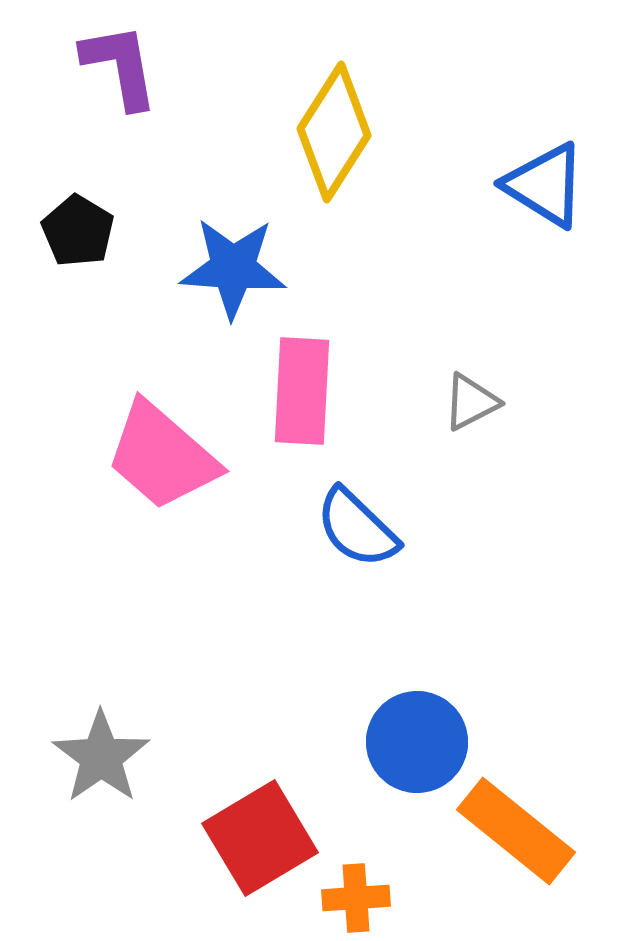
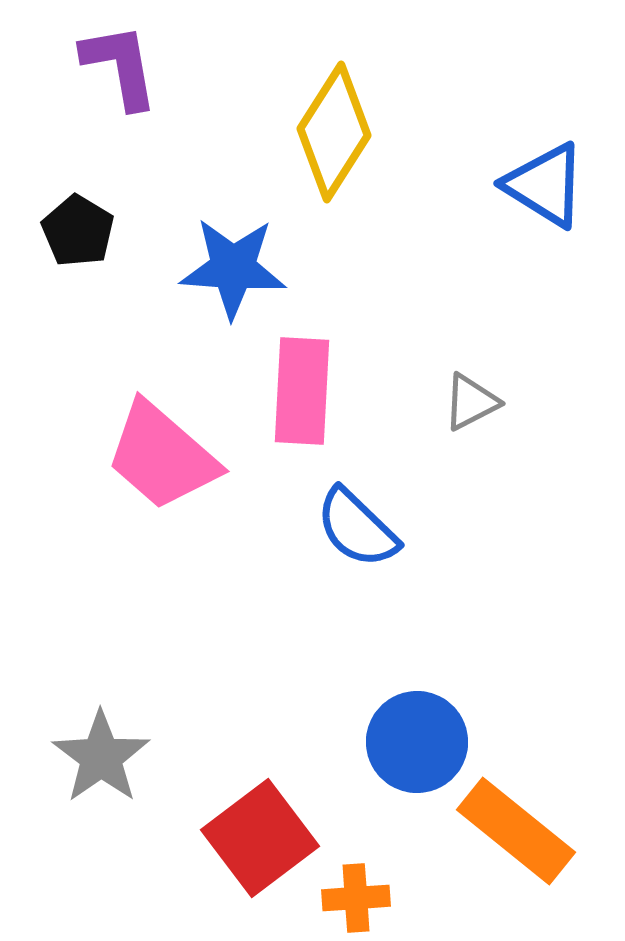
red square: rotated 6 degrees counterclockwise
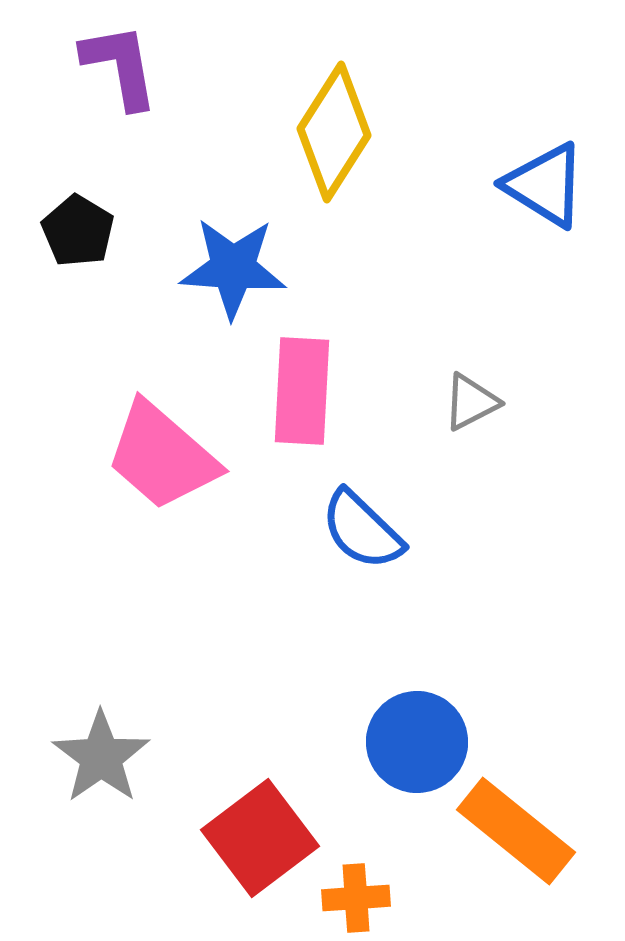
blue semicircle: moved 5 px right, 2 px down
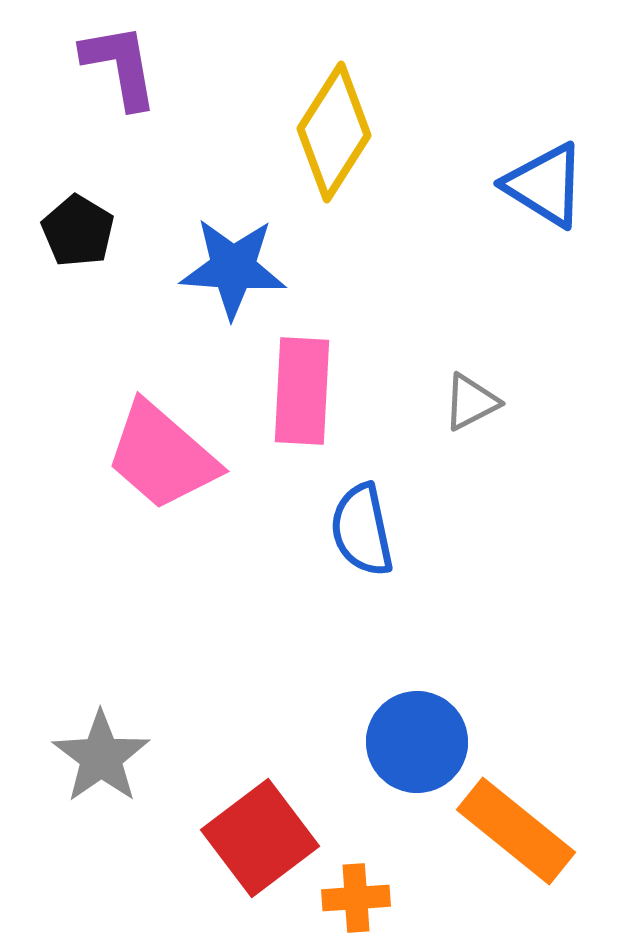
blue semicircle: rotated 34 degrees clockwise
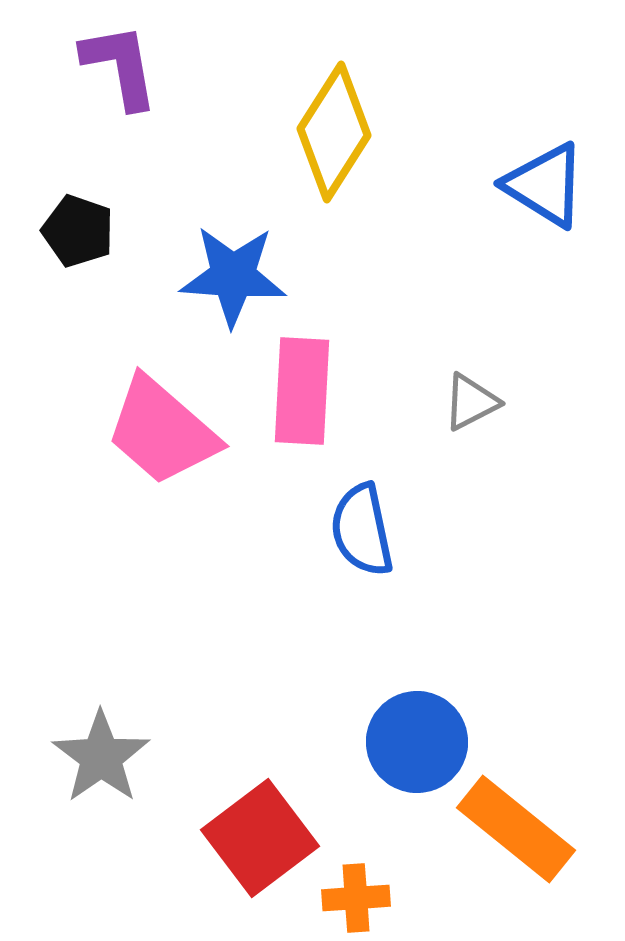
black pentagon: rotated 12 degrees counterclockwise
blue star: moved 8 px down
pink trapezoid: moved 25 px up
orange rectangle: moved 2 px up
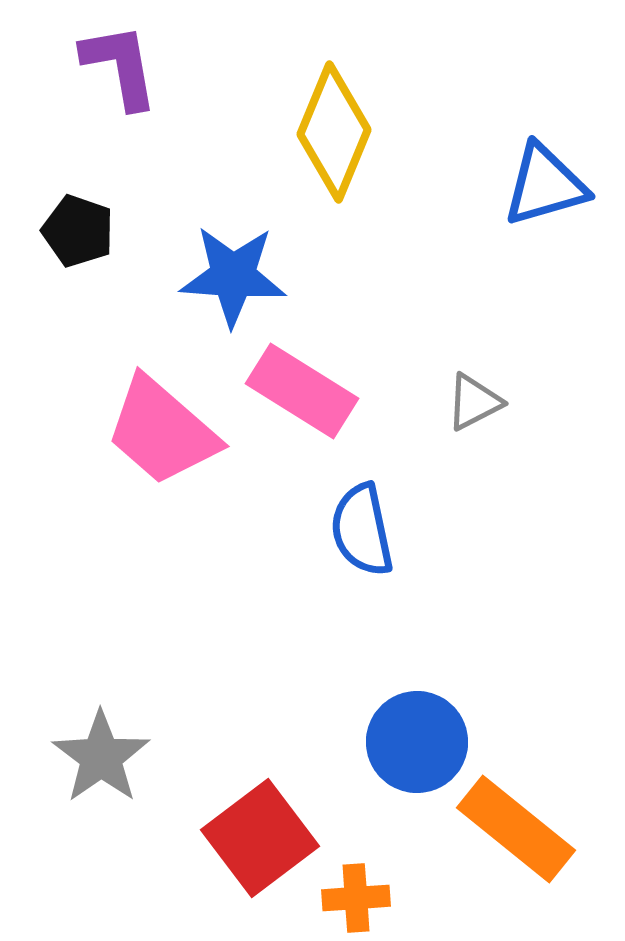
yellow diamond: rotated 10 degrees counterclockwise
blue triangle: rotated 48 degrees counterclockwise
pink rectangle: rotated 61 degrees counterclockwise
gray triangle: moved 3 px right
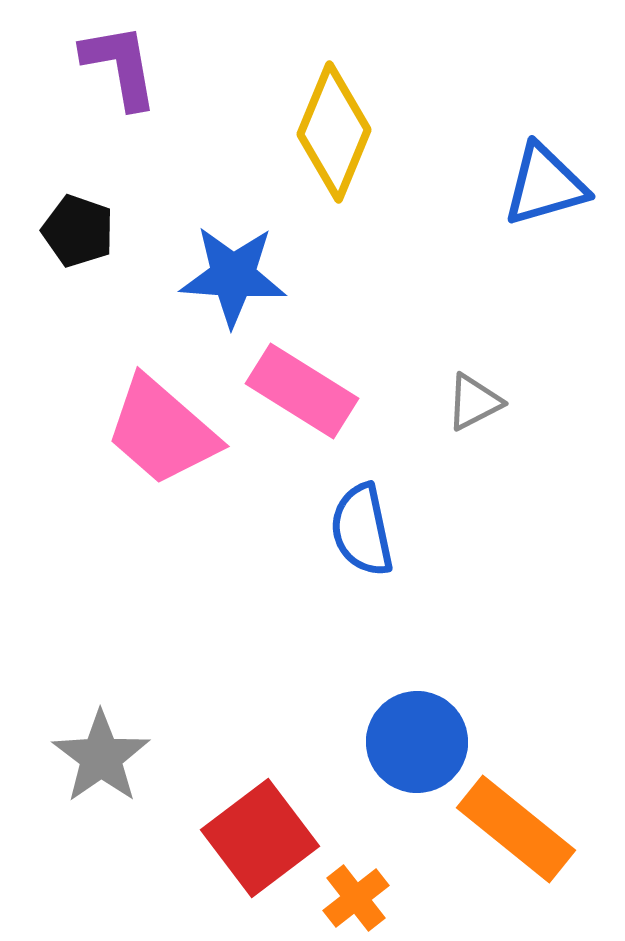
orange cross: rotated 34 degrees counterclockwise
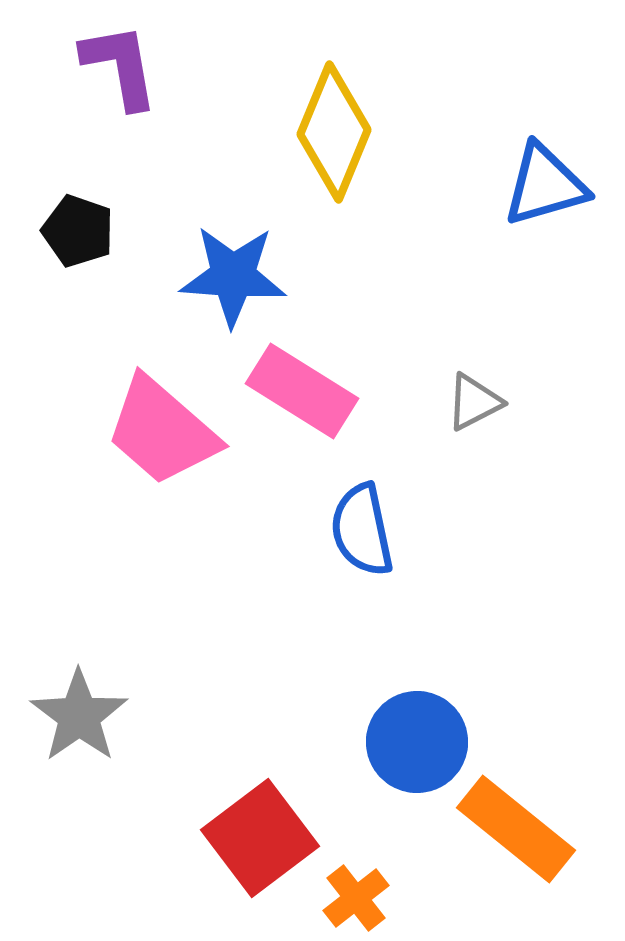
gray star: moved 22 px left, 41 px up
